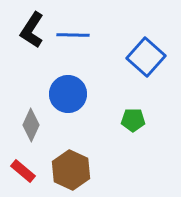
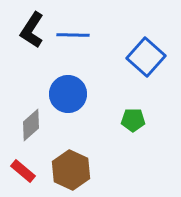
gray diamond: rotated 24 degrees clockwise
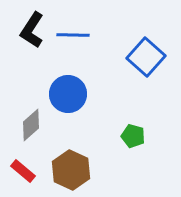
green pentagon: moved 16 px down; rotated 15 degrees clockwise
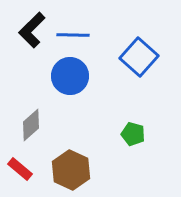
black L-shape: rotated 12 degrees clockwise
blue square: moved 7 px left
blue circle: moved 2 px right, 18 px up
green pentagon: moved 2 px up
red rectangle: moved 3 px left, 2 px up
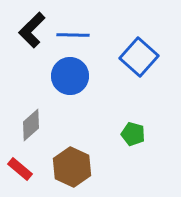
brown hexagon: moved 1 px right, 3 px up
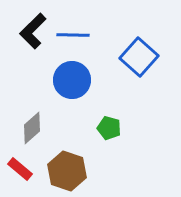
black L-shape: moved 1 px right, 1 px down
blue circle: moved 2 px right, 4 px down
gray diamond: moved 1 px right, 3 px down
green pentagon: moved 24 px left, 6 px up
brown hexagon: moved 5 px left, 4 px down; rotated 6 degrees counterclockwise
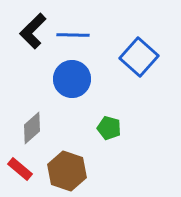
blue circle: moved 1 px up
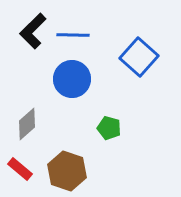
gray diamond: moved 5 px left, 4 px up
